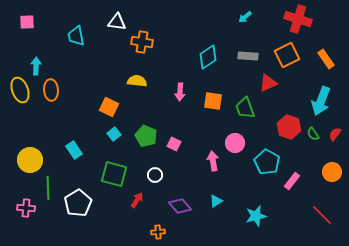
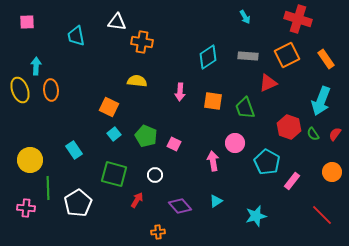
cyan arrow at (245, 17): rotated 80 degrees counterclockwise
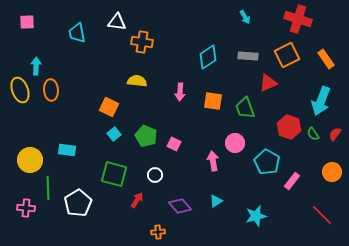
cyan trapezoid at (76, 36): moved 1 px right, 3 px up
cyan rectangle at (74, 150): moved 7 px left; rotated 48 degrees counterclockwise
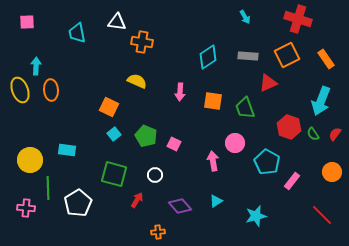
yellow semicircle at (137, 81): rotated 18 degrees clockwise
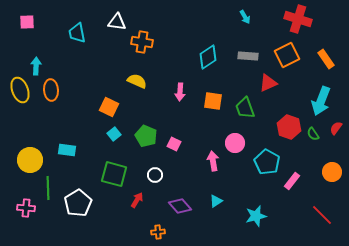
red semicircle at (335, 134): moved 1 px right, 6 px up
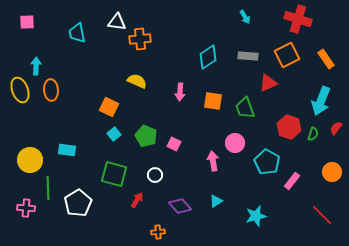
orange cross at (142, 42): moved 2 px left, 3 px up; rotated 15 degrees counterclockwise
green semicircle at (313, 134): rotated 128 degrees counterclockwise
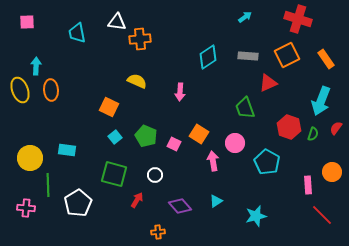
cyan arrow at (245, 17): rotated 96 degrees counterclockwise
orange square at (213, 101): moved 14 px left, 33 px down; rotated 24 degrees clockwise
cyan square at (114, 134): moved 1 px right, 3 px down
yellow circle at (30, 160): moved 2 px up
pink rectangle at (292, 181): moved 16 px right, 4 px down; rotated 42 degrees counterclockwise
green line at (48, 188): moved 3 px up
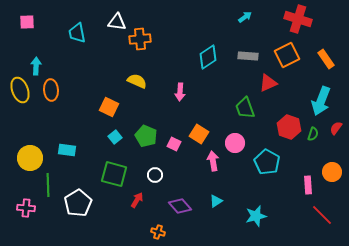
orange cross at (158, 232): rotated 24 degrees clockwise
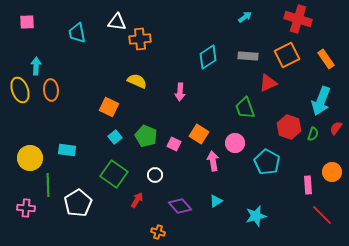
green square at (114, 174): rotated 20 degrees clockwise
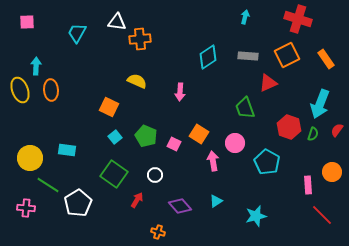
cyan arrow at (245, 17): rotated 40 degrees counterclockwise
cyan trapezoid at (77, 33): rotated 40 degrees clockwise
cyan arrow at (321, 101): moved 1 px left, 3 px down
red semicircle at (336, 128): moved 1 px right, 2 px down
green line at (48, 185): rotated 55 degrees counterclockwise
